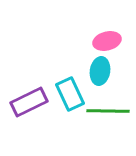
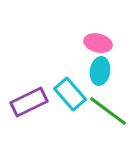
pink ellipse: moved 9 px left, 2 px down; rotated 28 degrees clockwise
cyan rectangle: rotated 16 degrees counterclockwise
green line: rotated 36 degrees clockwise
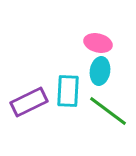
cyan rectangle: moved 2 px left, 3 px up; rotated 44 degrees clockwise
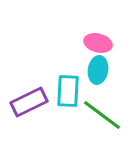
cyan ellipse: moved 2 px left, 1 px up
green line: moved 6 px left, 4 px down
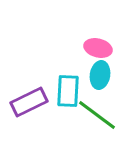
pink ellipse: moved 5 px down
cyan ellipse: moved 2 px right, 5 px down
green line: moved 5 px left
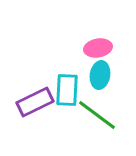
pink ellipse: rotated 24 degrees counterclockwise
cyan rectangle: moved 1 px left, 1 px up
purple rectangle: moved 6 px right
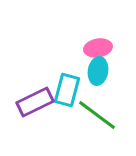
cyan ellipse: moved 2 px left, 4 px up
cyan rectangle: rotated 12 degrees clockwise
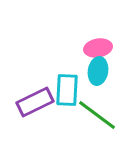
cyan rectangle: rotated 12 degrees counterclockwise
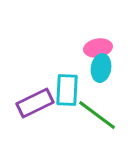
cyan ellipse: moved 3 px right, 3 px up
purple rectangle: moved 1 px down
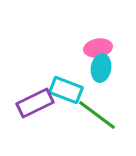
cyan rectangle: moved 1 px left; rotated 72 degrees counterclockwise
